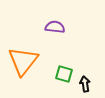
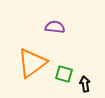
orange triangle: moved 9 px right, 2 px down; rotated 16 degrees clockwise
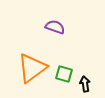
purple semicircle: rotated 12 degrees clockwise
orange triangle: moved 5 px down
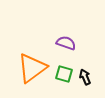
purple semicircle: moved 11 px right, 16 px down
black arrow: moved 7 px up; rotated 14 degrees counterclockwise
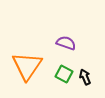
orange triangle: moved 5 px left, 2 px up; rotated 20 degrees counterclockwise
green square: rotated 12 degrees clockwise
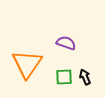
orange triangle: moved 2 px up
green square: moved 3 px down; rotated 30 degrees counterclockwise
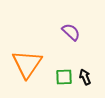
purple semicircle: moved 5 px right, 11 px up; rotated 24 degrees clockwise
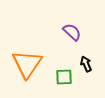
purple semicircle: moved 1 px right
black arrow: moved 1 px right, 13 px up
